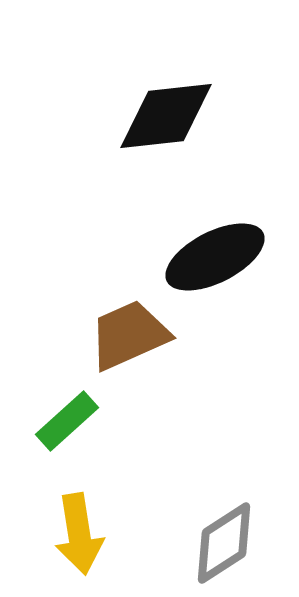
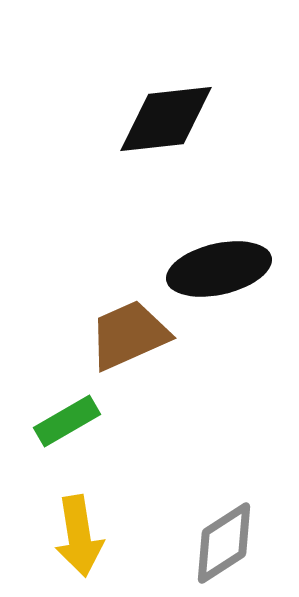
black diamond: moved 3 px down
black ellipse: moved 4 px right, 12 px down; rotated 14 degrees clockwise
green rectangle: rotated 12 degrees clockwise
yellow arrow: moved 2 px down
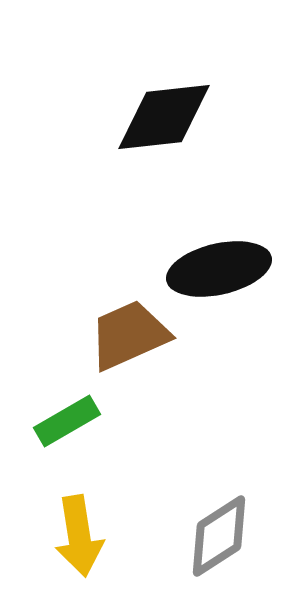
black diamond: moved 2 px left, 2 px up
gray diamond: moved 5 px left, 7 px up
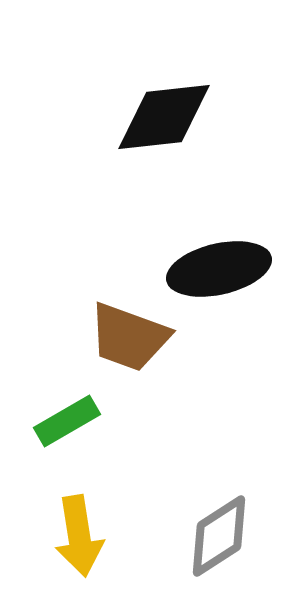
brown trapezoid: moved 2 px down; rotated 136 degrees counterclockwise
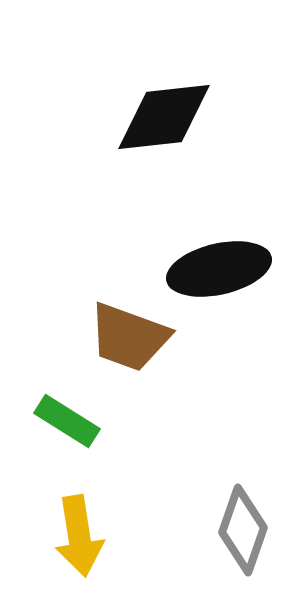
green rectangle: rotated 62 degrees clockwise
gray diamond: moved 24 px right, 6 px up; rotated 38 degrees counterclockwise
